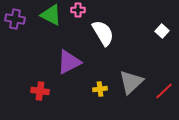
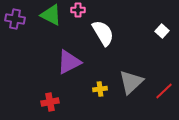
red cross: moved 10 px right, 11 px down; rotated 18 degrees counterclockwise
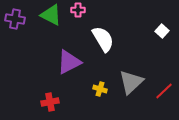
white semicircle: moved 6 px down
yellow cross: rotated 24 degrees clockwise
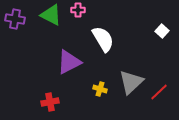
red line: moved 5 px left, 1 px down
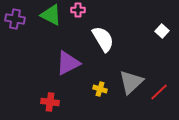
purple triangle: moved 1 px left, 1 px down
red cross: rotated 18 degrees clockwise
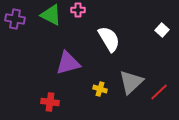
white square: moved 1 px up
white semicircle: moved 6 px right
purple triangle: rotated 12 degrees clockwise
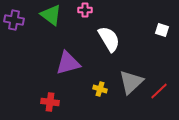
pink cross: moved 7 px right
green triangle: rotated 10 degrees clockwise
purple cross: moved 1 px left, 1 px down
white square: rotated 24 degrees counterclockwise
red line: moved 1 px up
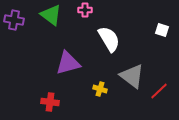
gray triangle: moved 1 px right, 6 px up; rotated 40 degrees counterclockwise
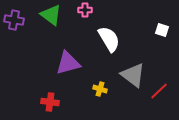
gray triangle: moved 1 px right, 1 px up
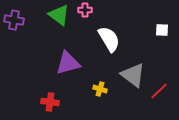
green triangle: moved 8 px right
white square: rotated 16 degrees counterclockwise
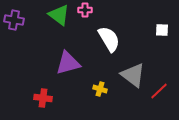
red cross: moved 7 px left, 4 px up
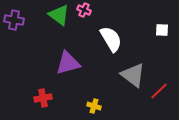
pink cross: moved 1 px left; rotated 24 degrees clockwise
white semicircle: moved 2 px right
yellow cross: moved 6 px left, 17 px down
red cross: rotated 18 degrees counterclockwise
